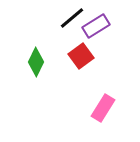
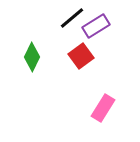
green diamond: moved 4 px left, 5 px up
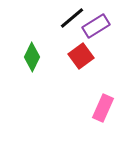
pink rectangle: rotated 8 degrees counterclockwise
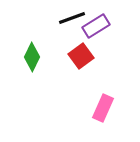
black line: rotated 20 degrees clockwise
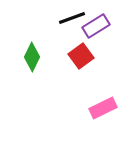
pink rectangle: rotated 40 degrees clockwise
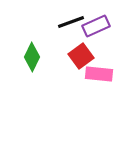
black line: moved 1 px left, 4 px down
purple rectangle: rotated 8 degrees clockwise
pink rectangle: moved 4 px left, 34 px up; rotated 32 degrees clockwise
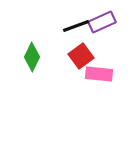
black line: moved 5 px right, 4 px down
purple rectangle: moved 6 px right, 4 px up
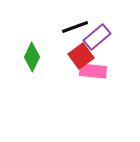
purple rectangle: moved 5 px left, 15 px down; rotated 16 degrees counterclockwise
black line: moved 1 px left, 1 px down
pink rectangle: moved 6 px left, 3 px up
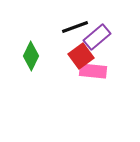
green diamond: moved 1 px left, 1 px up
